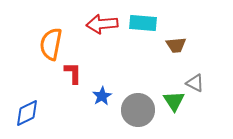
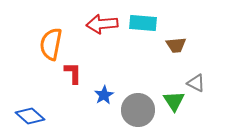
gray triangle: moved 1 px right
blue star: moved 2 px right, 1 px up
blue diamond: moved 3 px right, 3 px down; rotated 68 degrees clockwise
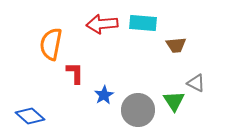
red L-shape: moved 2 px right
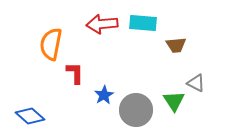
gray circle: moved 2 px left
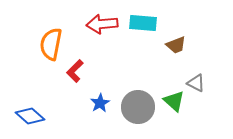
brown trapezoid: rotated 15 degrees counterclockwise
red L-shape: moved 2 px up; rotated 135 degrees counterclockwise
blue star: moved 4 px left, 8 px down
green triangle: rotated 15 degrees counterclockwise
gray circle: moved 2 px right, 3 px up
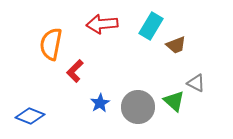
cyan rectangle: moved 8 px right, 3 px down; rotated 64 degrees counterclockwise
blue diamond: rotated 20 degrees counterclockwise
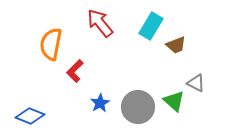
red arrow: moved 2 px left, 1 px up; rotated 56 degrees clockwise
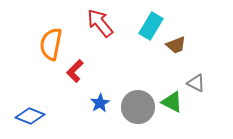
green triangle: moved 2 px left, 1 px down; rotated 15 degrees counterclockwise
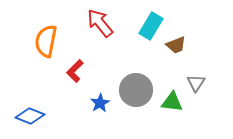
orange semicircle: moved 5 px left, 3 px up
gray triangle: rotated 36 degrees clockwise
green triangle: rotated 20 degrees counterclockwise
gray circle: moved 2 px left, 17 px up
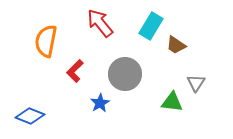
brown trapezoid: rotated 55 degrees clockwise
gray circle: moved 11 px left, 16 px up
